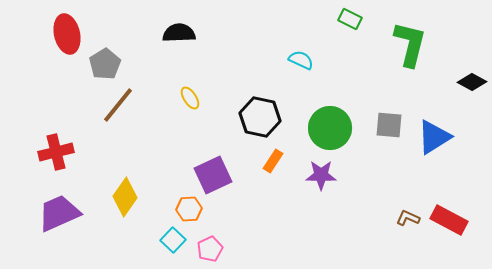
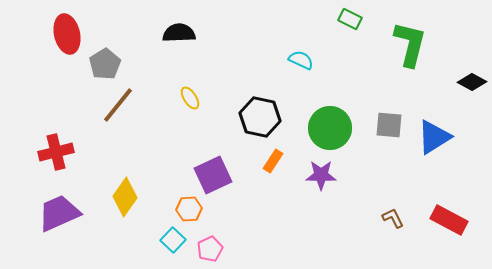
brown L-shape: moved 15 px left; rotated 40 degrees clockwise
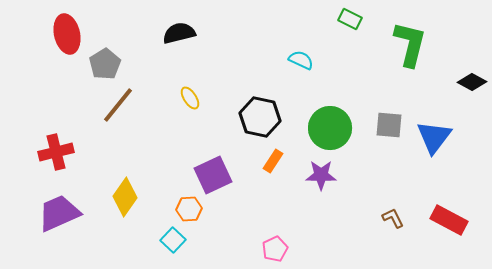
black semicircle: rotated 12 degrees counterclockwise
blue triangle: rotated 21 degrees counterclockwise
pink pentagon: moved 65 px right
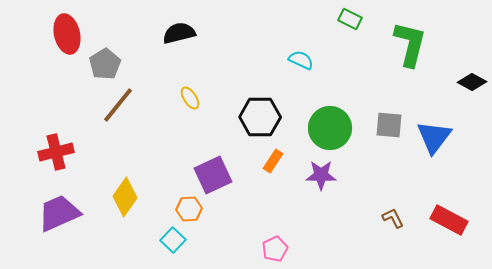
black hexagon: rotated 12 degrees counterclockwise
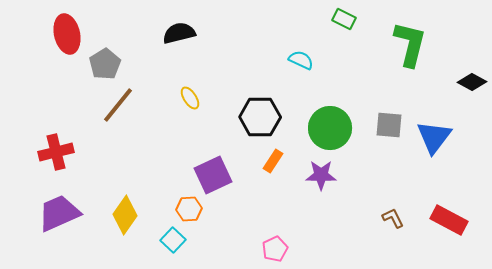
green rectangle: moved 6 px left
yellow diamond: moved 18 px down
